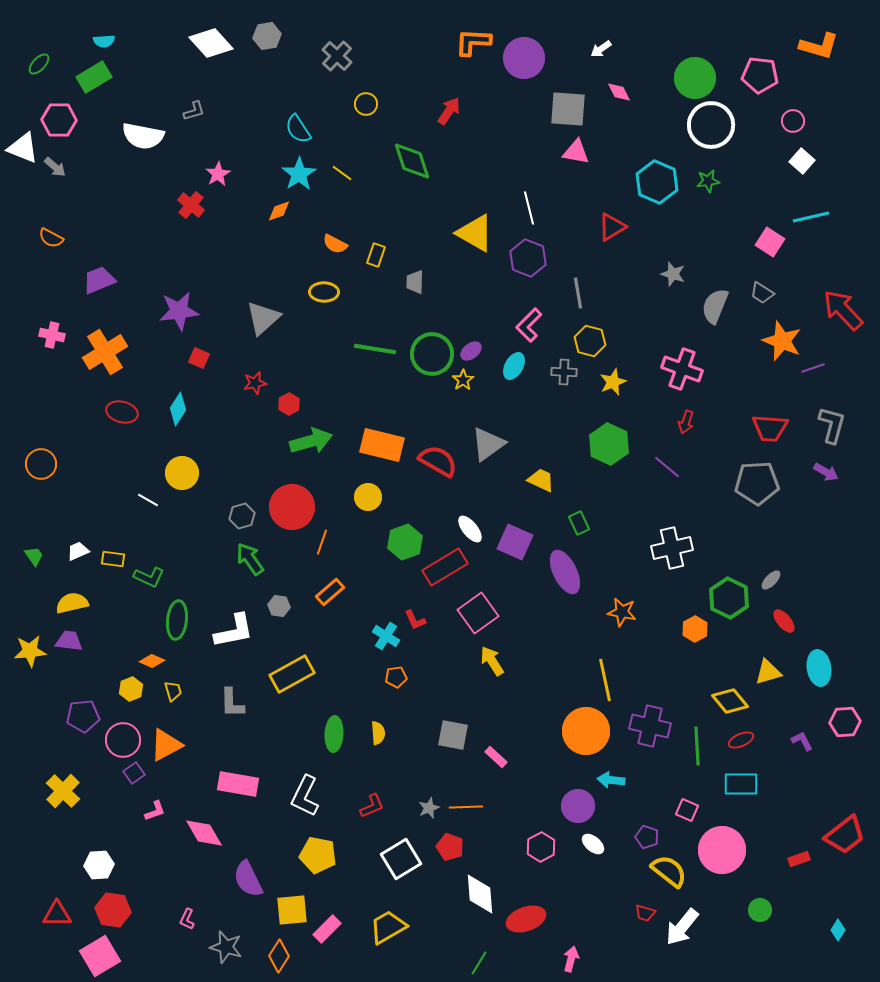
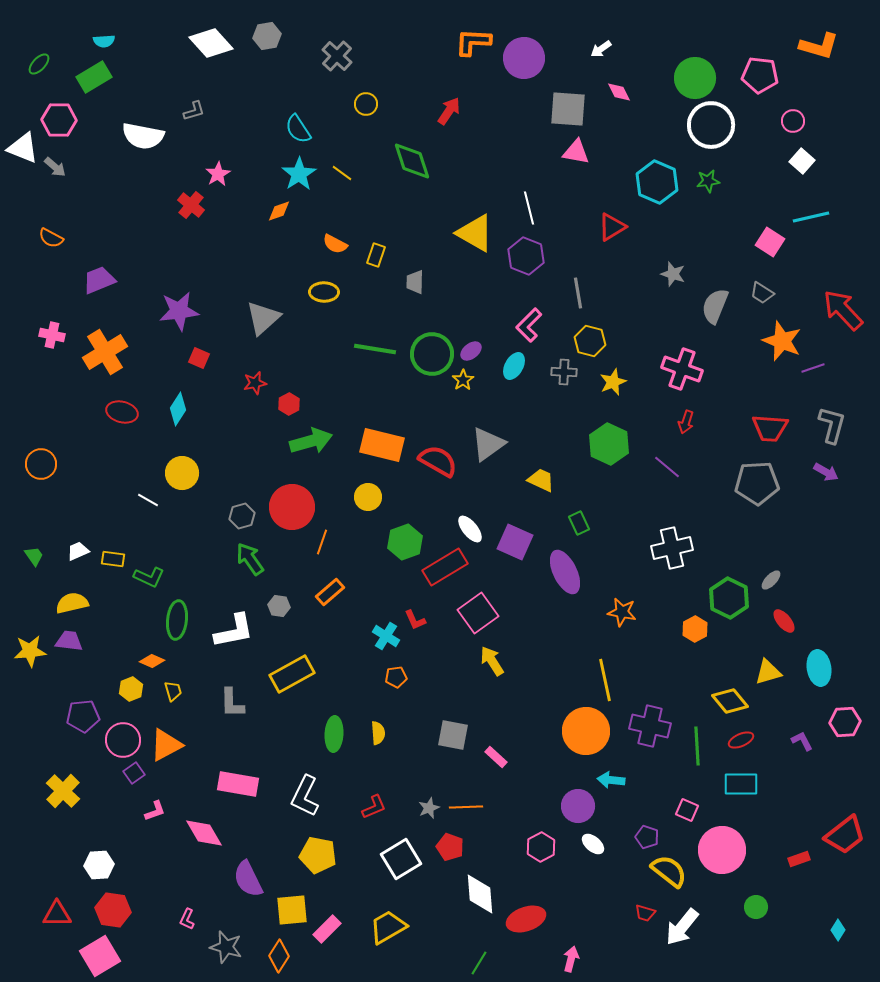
purple hexagon at (528, 258): moved 2 px left, 2 px up
red L-shape at (372, 806): moved 2 px right, 1 px down
green circle at (760, 910): moved 4 px left, 3 px up
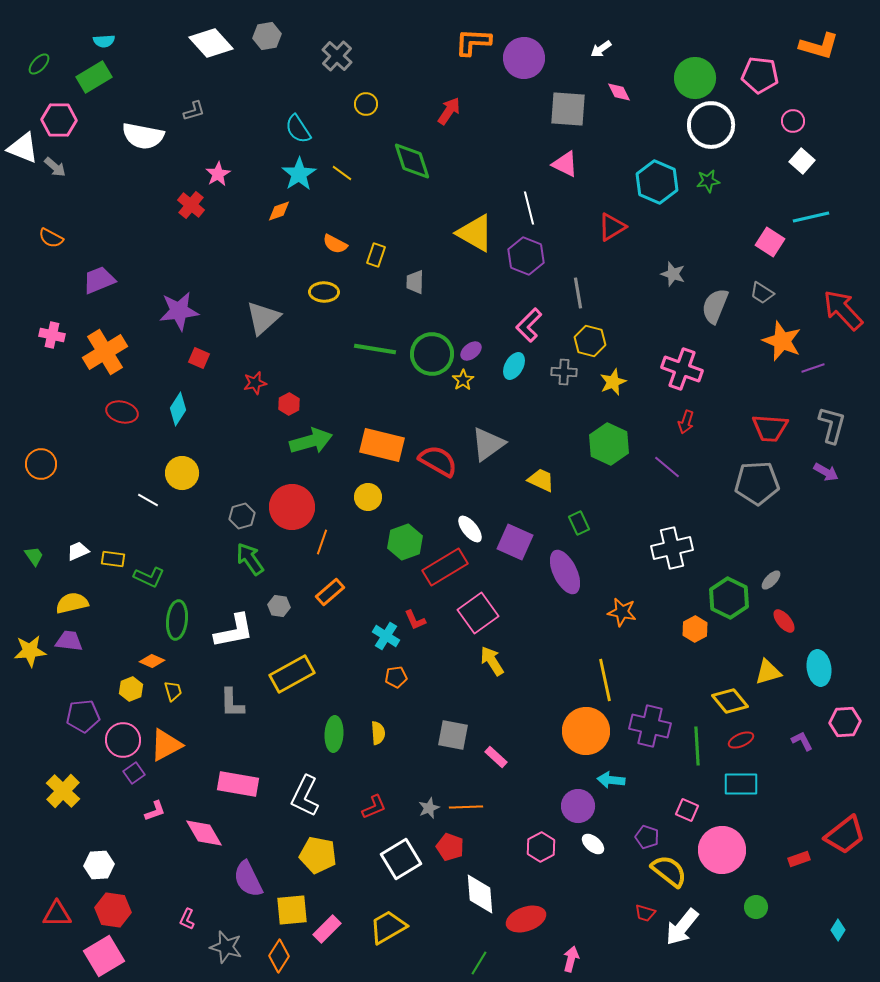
pink triangle at (576, 152): moved 11 px left, 12 px down; rotated 16 degrees clockwise
pink square at (100, 956): moved 4 px right
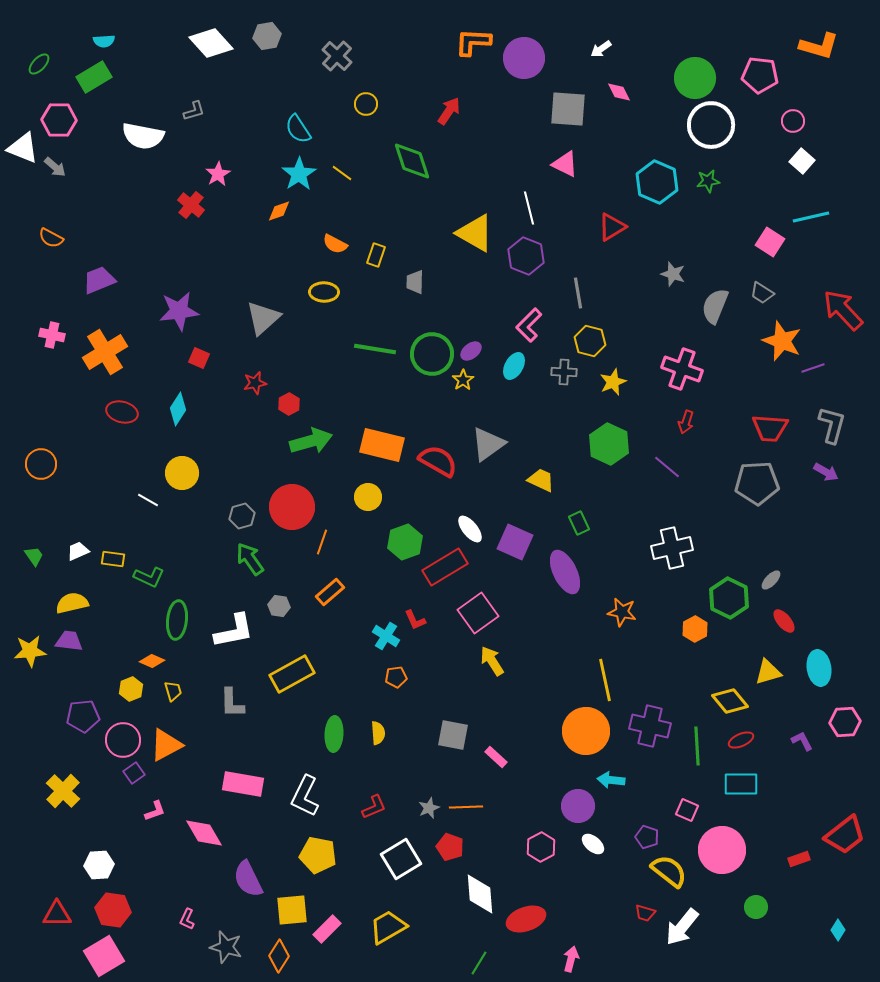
pink rectangle at (238, 784): moved 5 px right
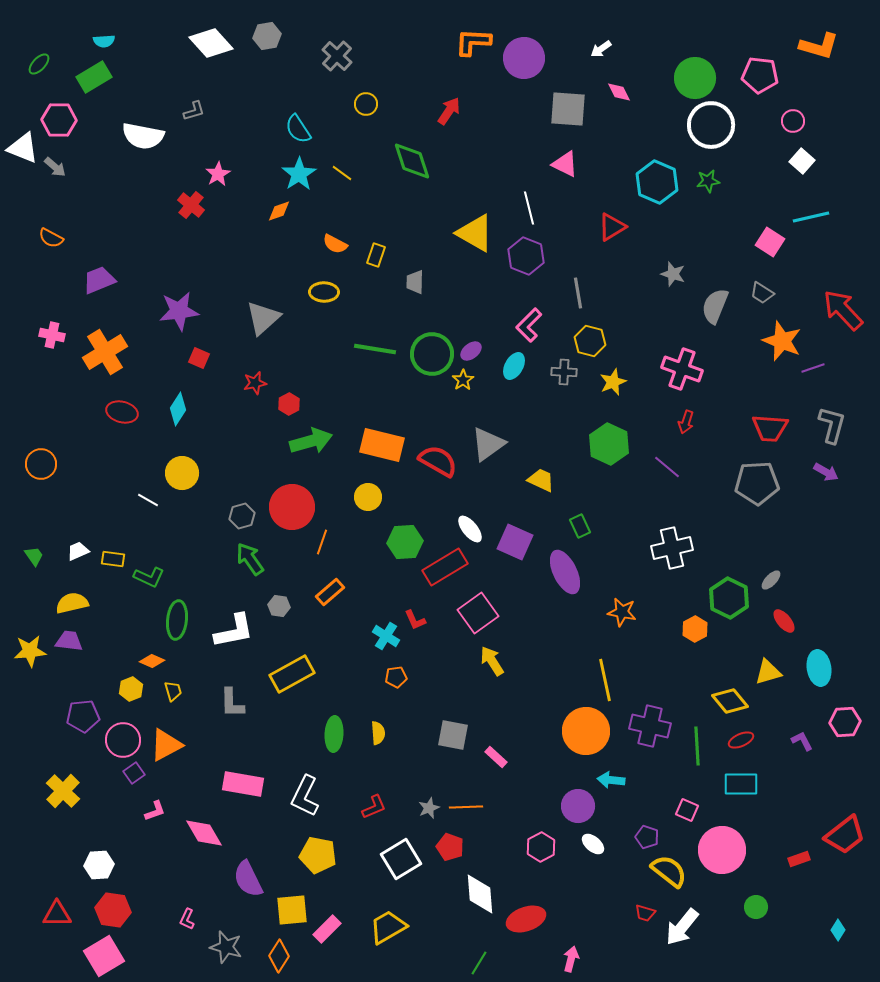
green rectangle at (579, 523): moved 1 px right, 3 px down
green hexagon at (405, 542): rotated 16 degrees clockwise
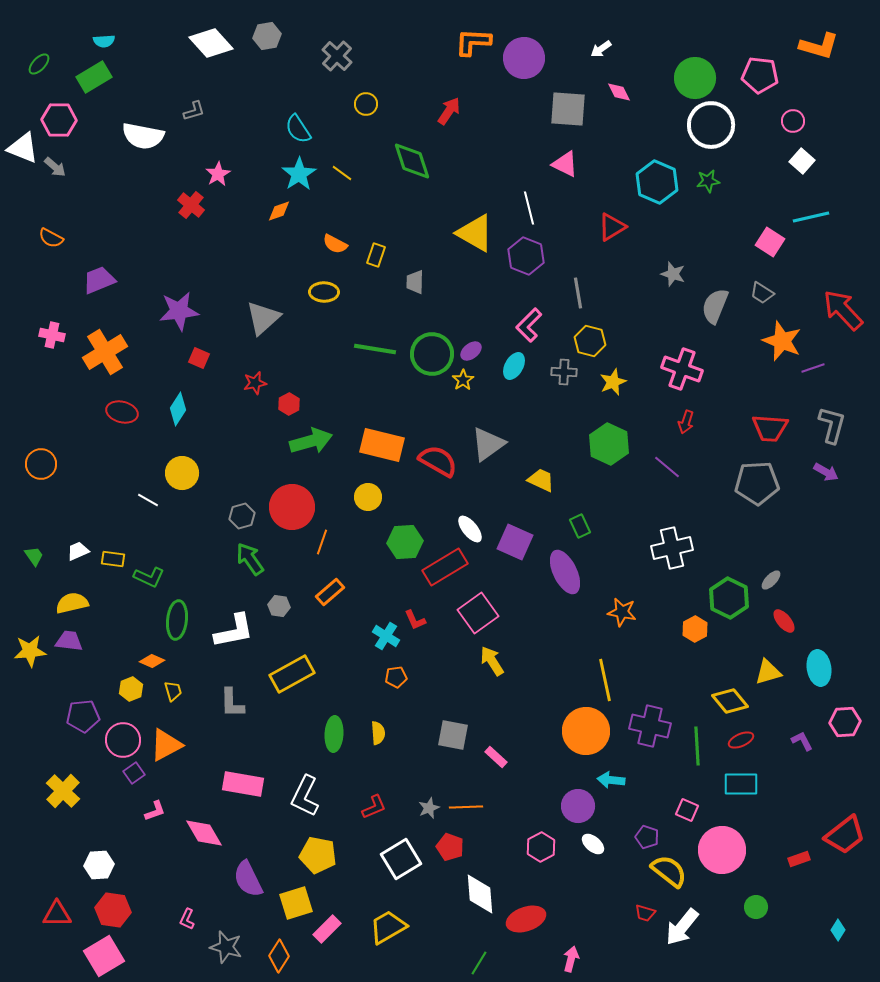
yellow square at (292, 910): moved 4 px right, 7 px up; rotated 12 degrees counterclockwise
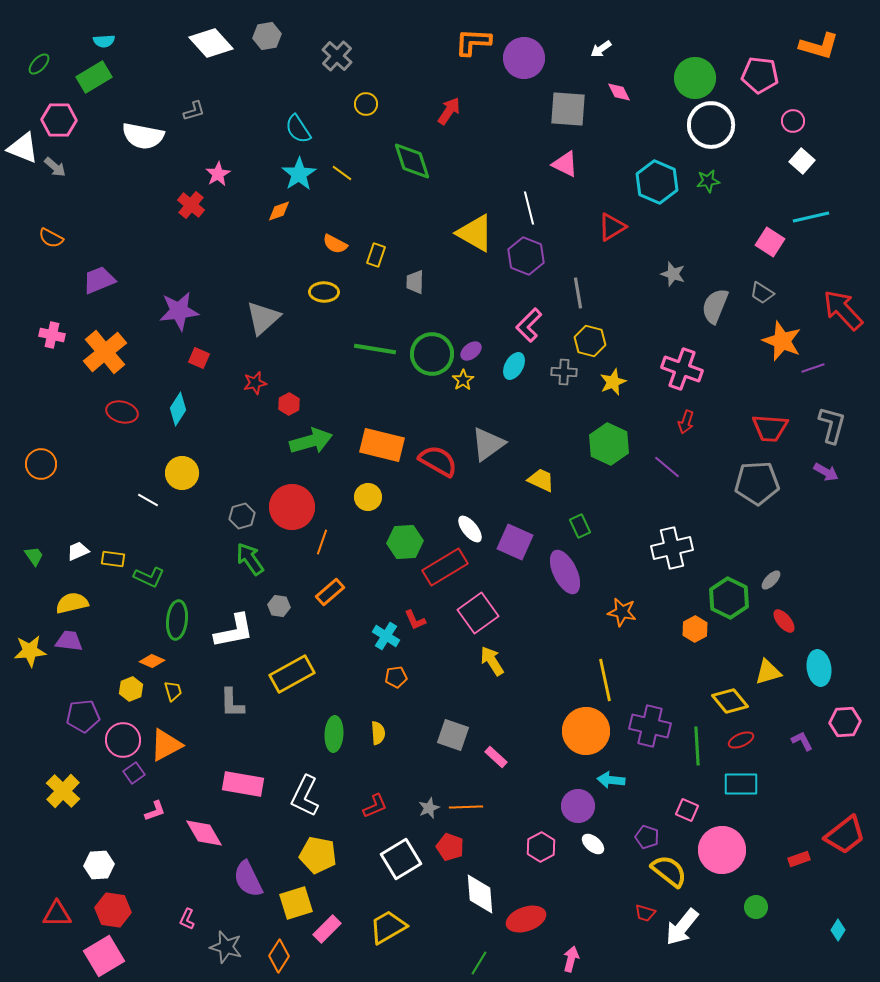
orange cross at (105, 352): rotated 9 degrees counterclockwise
gray square at (453, 735): rotated 8 degrees clockwise
red L-shape at (374, 807): moved 1 px right, 1 px up
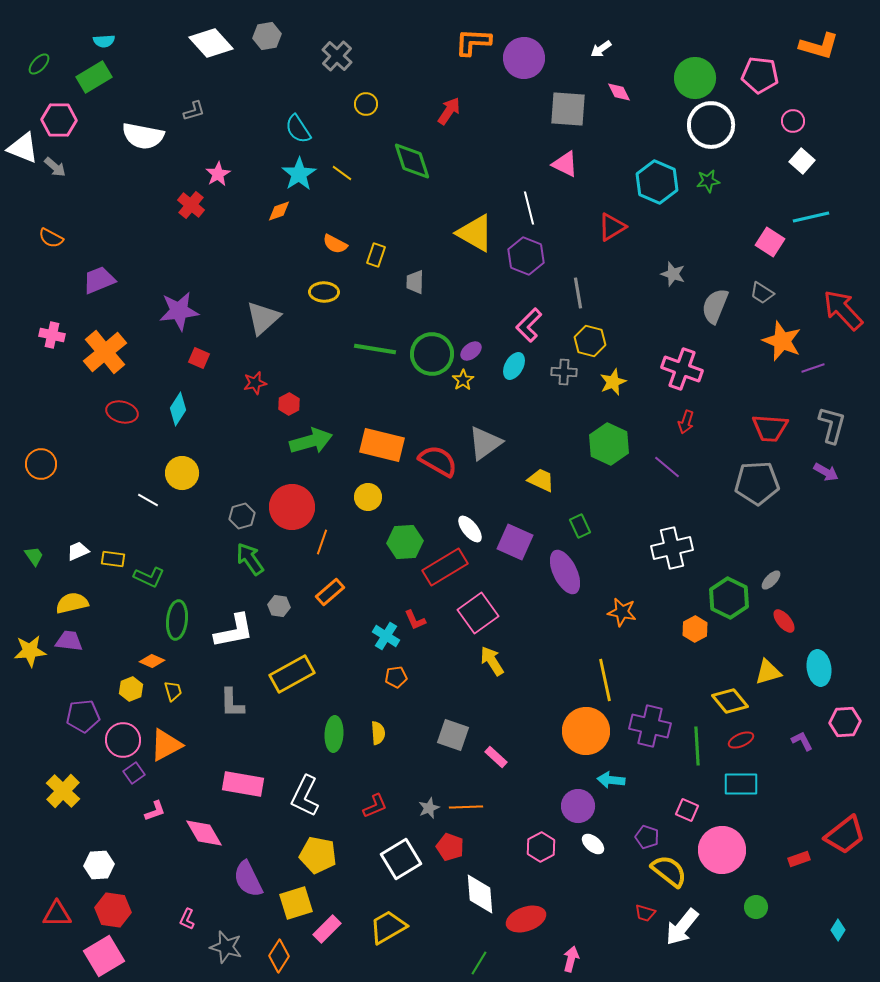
gray triangle at (488, 444): moved 3 px left, 1 px up
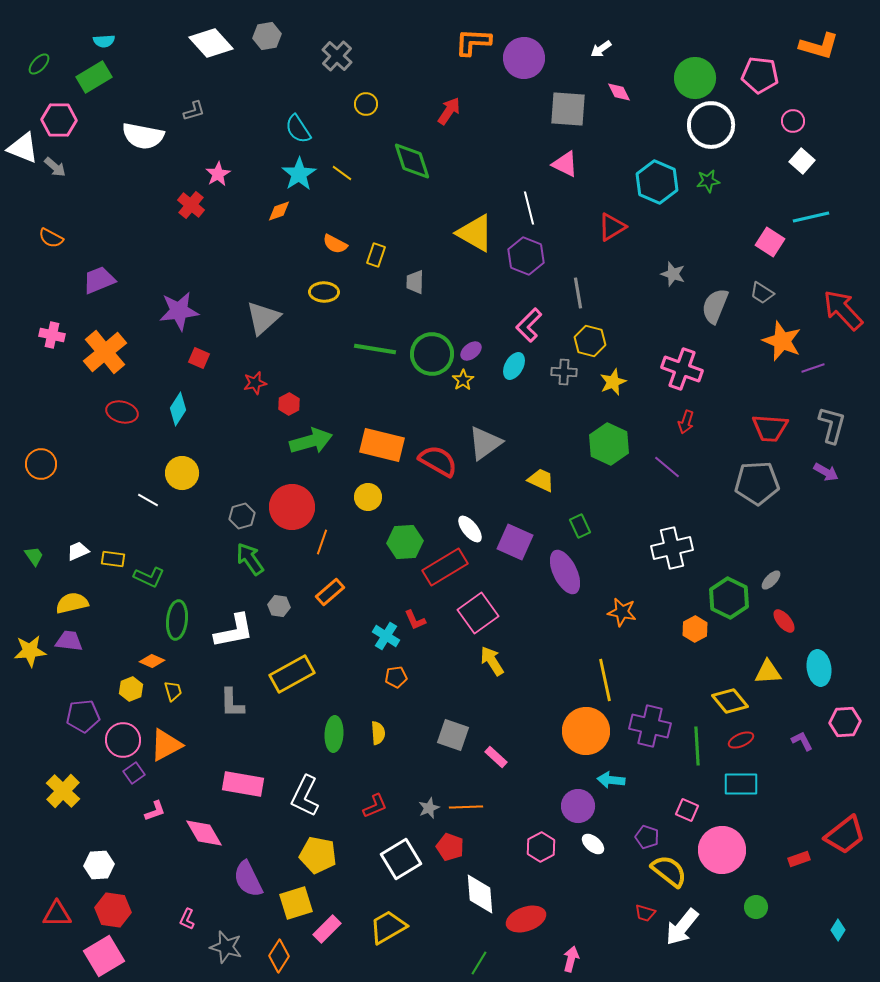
yellow triangle at (768, 672): rotated 12 degrees clockwise
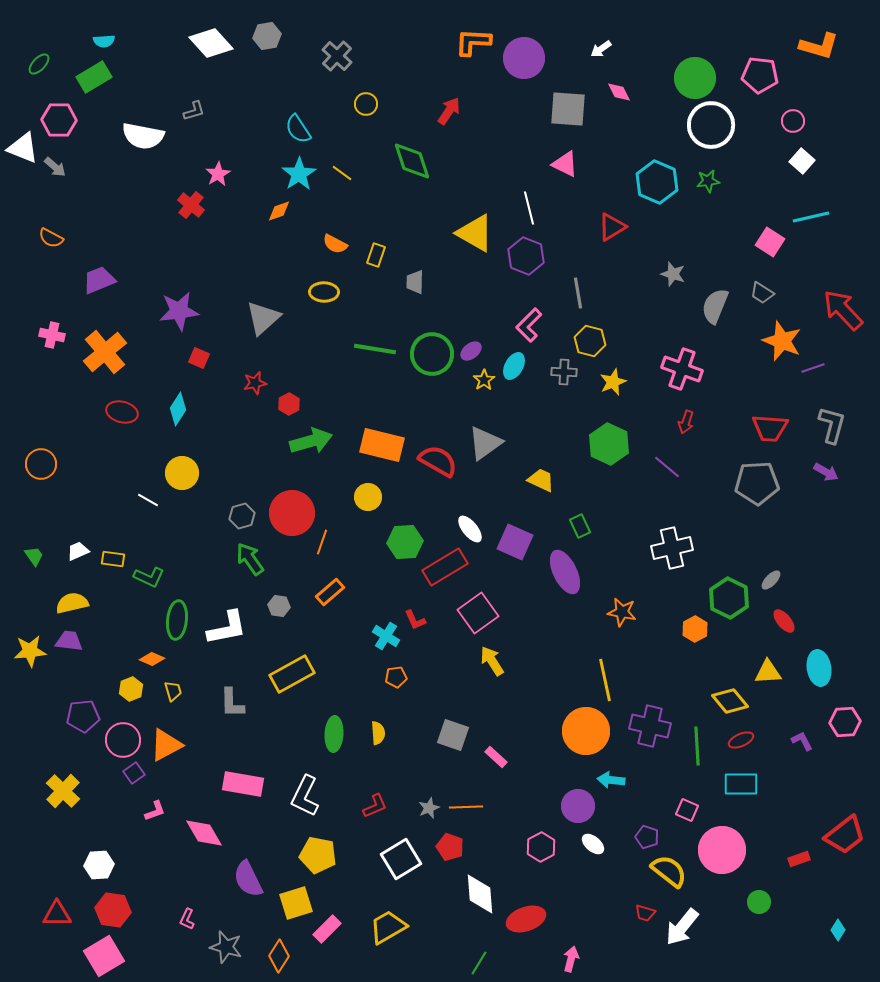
yellow star at (463, 380): moved 21 px right
red circle at (292, 507): moved 6 px down
white L-shape at (234, 631): moved 7 px left, 3 px up
orange diamond at (152, 661): moved 2 px up
green circle at (756, 907): moved 3 px right, 5 px up
